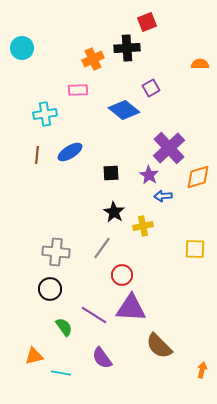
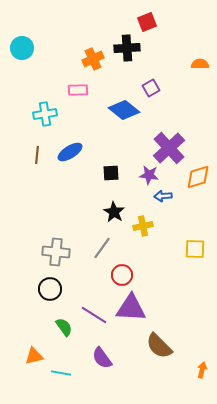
purple star: rotated 24 degrees counterclockwise
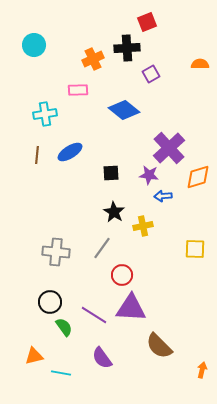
cyan circle: moved 12 px right, 3 px up
purple square: moved 14 px up
black circle: moved 13 px down
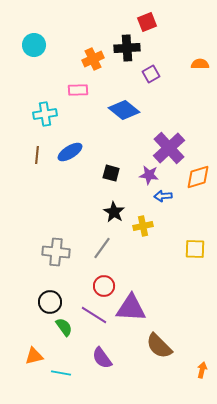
black square: rotated 18 degrees clockwise
red circle: moved 18 px left, 11 px down
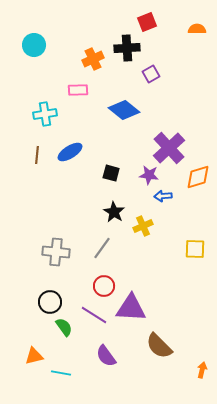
orange semicircle: moved 3 px left, 35 px up
yellow cross: rotated 12 degrees counterclockwise
purple semicircle: moved 4 px right, 2 px up
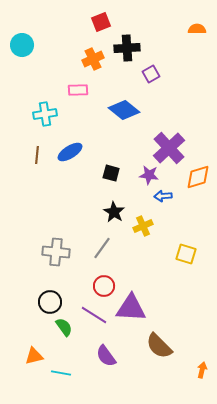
red square: moved 46 px left
cyan circle: moved 12 px left
yellow square: moved 9 px left, 5 px down; rotated 15 degrees clockwise
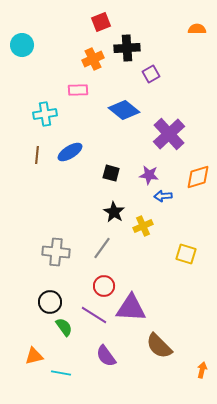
purple cross: moved 14 px up
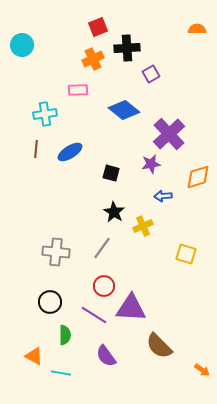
red square: moved 3 px left, 5 px down
brown line: moved 1 px left, 6 px up
purple star: moved 2 px right, 11 px up; rotated 18 degrees counterclockwise
green semicircle: moved 1 px right, 8 px down; rotated 36 degrees clockwise
orange triangle: rotated 42 degrees clockwise
orange arrow: rotated 112 degrees clockwise
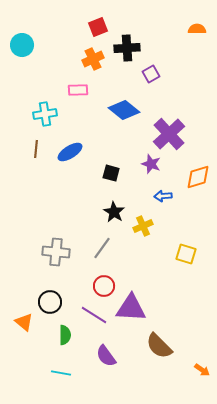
purple star: rotated 30 degrees clockwise
orange triangle: moved 10 px left, 34 px up; rotated 12 degrees clockwise
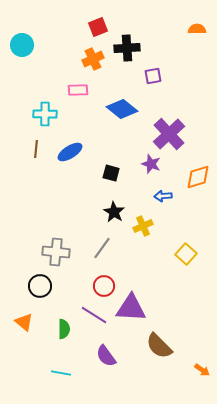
purple square: moved 2 px right, 2 px down; rotated 18 degrees clockwise
blue diamond: moved 2 px left, 1 px up
cyan cross: rotated 10 degrees clockwise
yellow square: rotated 25 degrees clockwise
black circle: moved 10 px left, 16 px up
green semicircle: moved 1 px left, 6 px up
